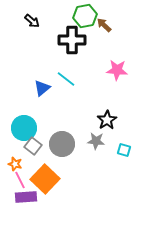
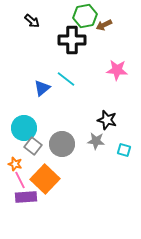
brown arrow: rotated 70 degrees counterclockwise
black star: rotated 24 degrees counterclockwise
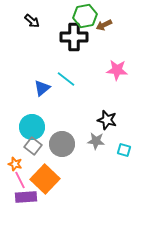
black cross: moved 2 px right, 3 px up
cyan circle: moved 8 px right, 1 px up
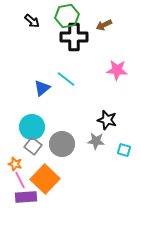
green hexagon: moved 18 px left
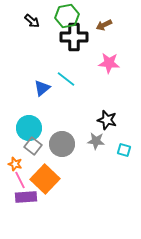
pink star: moved 8 px left, 7 px up
cyan circle: moved 3 px left, 1 px down
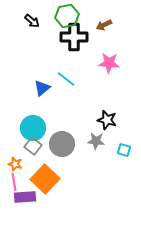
cyan circle: moved 4 px right
pink line: moved 6 px left, 2 px down; rotated 18 degrees clockwise
purple rectangle: moved 1 px left
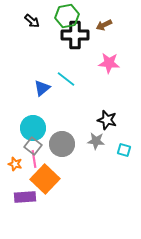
black cross: moved 1 px right, 2 px up
pink line: moved 20 px right, 23 px up
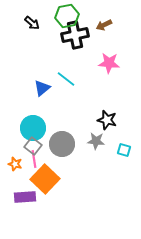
black arrow: moved 2 px down
black cross: rotated 12 degrees counterclockwise
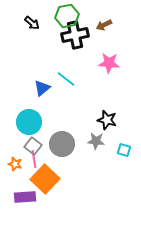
cyan circle: moved 4 px left, 6 px up
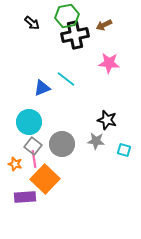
blue triangle: rotated 18 degrees clockwise
